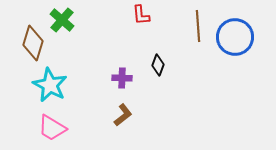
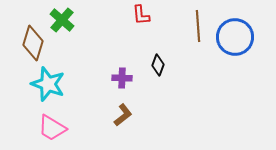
cyan star: moved 2 px left, 1 px up; rotated 8 degrees counterclockwise
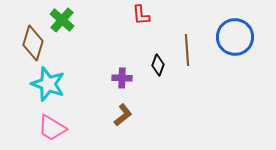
brown line: moved 11 px left, 24 px down
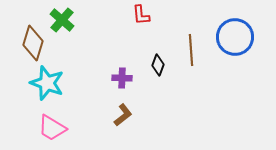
brown line: moved 4 px right
cyan star: moved 1 px left, 1 px up
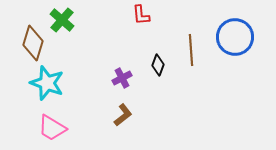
purple cross: rotated 30 degrees counterclockwise
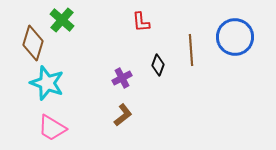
red L-shape: moved 7 px down
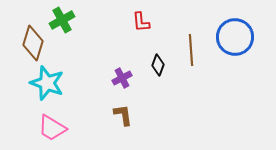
green cross: rotated 20 degrees clockwise
brown L-shape: rotated 60 degrees counterclockwise
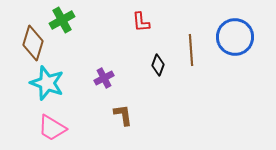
purple cross: moved 18 px left
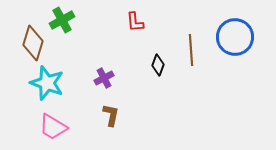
red L-shape: moved 6 px left
brown L-shape: moved 12 px left; rotated 20 degrees clockwise
pink trapezoid: moved 1 px right, 1 px up
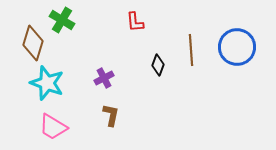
green cross: rotated 30 degrees counterclockwise
blue circle: moved 2 px right, 10 px down
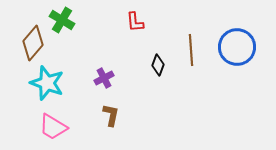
brown diamond: rotated 24 degrees clockwise
